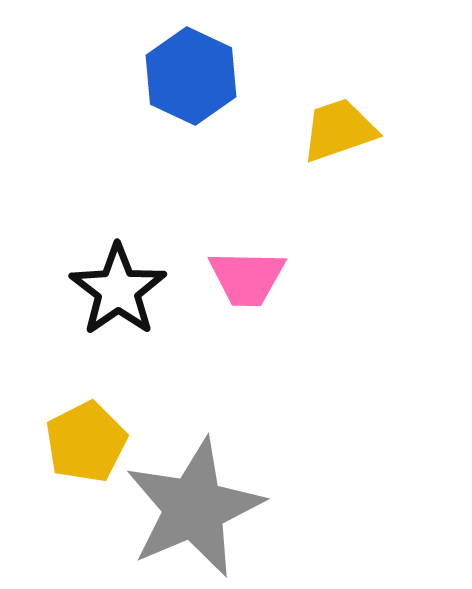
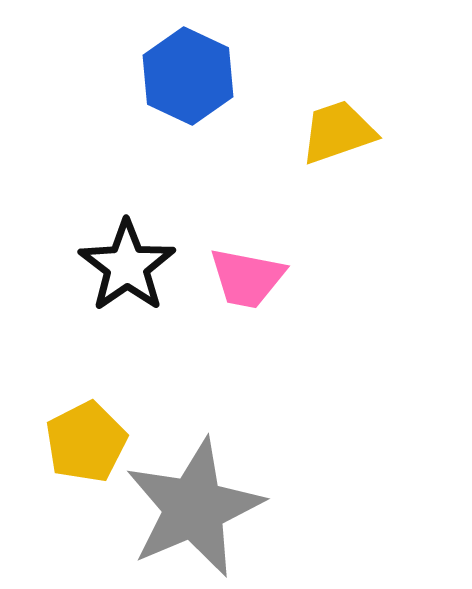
blue hexagon: moved 3 px left
yellow trapezoid: moved 1 px left, 2 px down
pink trapezoid: rotated 10 degrees clockwise
black star: moved 9 px right, 24 px up
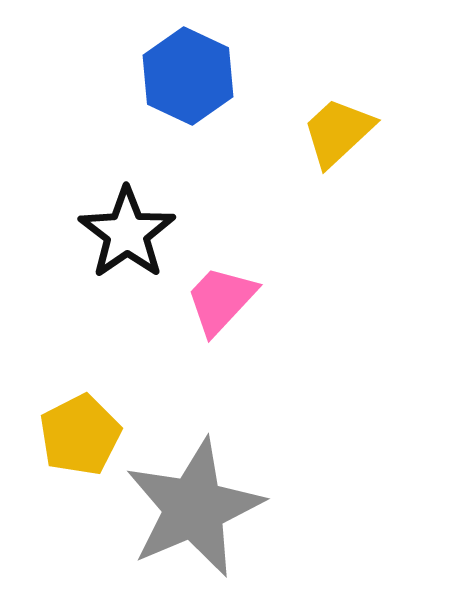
yellow trapezoid: rotated 24 degrees counterclockwise
black star: moved 33 px up
pink trapezoid: moved 26 px left, 22 px down; rotated 122 degrees clockwise
yellow pentagon: moved 6 px left, 7 px up
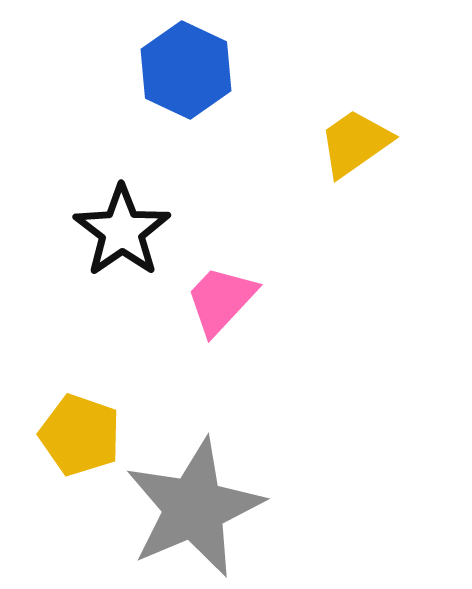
blue hexagon: moved 2 px left, 6 px up
yellow trapezoid: moved 17 px right, 11 px down; rotated 8 degrees clockwise
black star: moved 5 px left, 2 px up
yellow pentagon: rotated 26 degrees counterclockwise
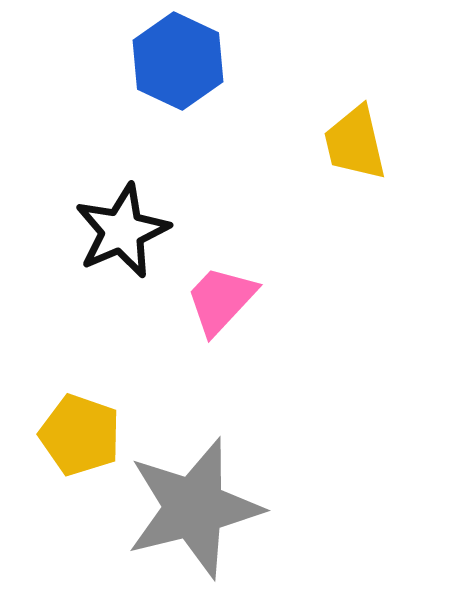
blue hexagon: moved 8 px left, 9 px up
yellow trapezoid: rotated 68 degrees counterclockwise
black star: rotated 12 degrees clockwise
gray star: rotated 9 degrees clockwise
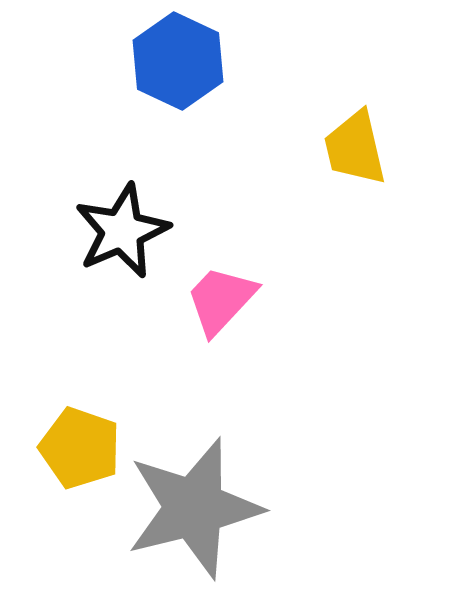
yellow trapezoid: moved 5 px down
yellow pentagon: moved 13 px down
